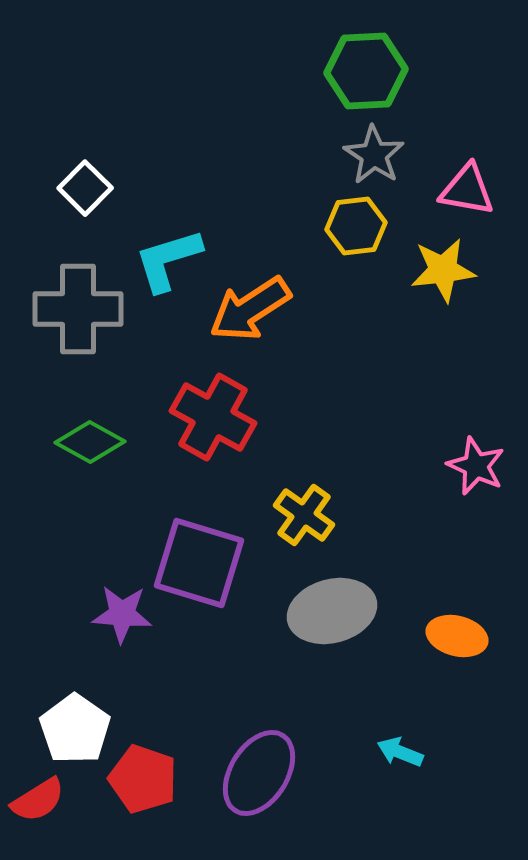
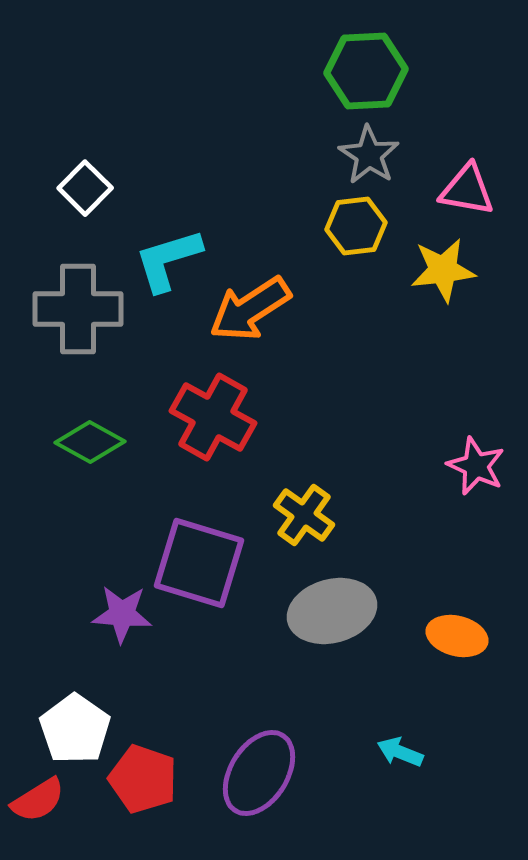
gray star: moved 5 px left
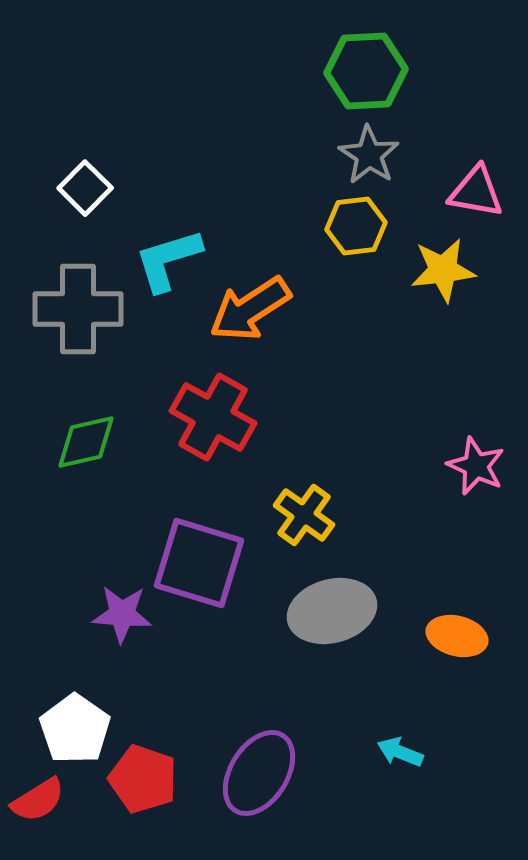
pink triangle: moved 9 px right, 2 px down
green diamond: moved 4 px left; rotated 42 degrees counterclockwise
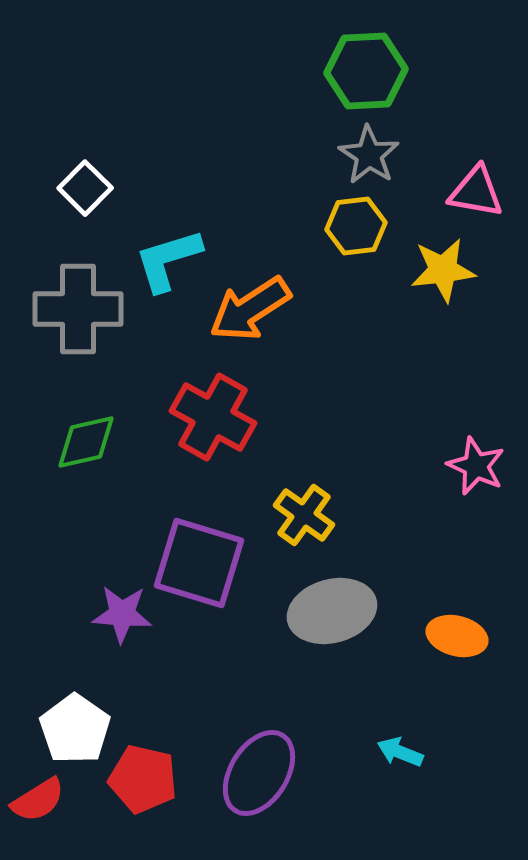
red pentagon: rotated 6 degrees counterclockwise
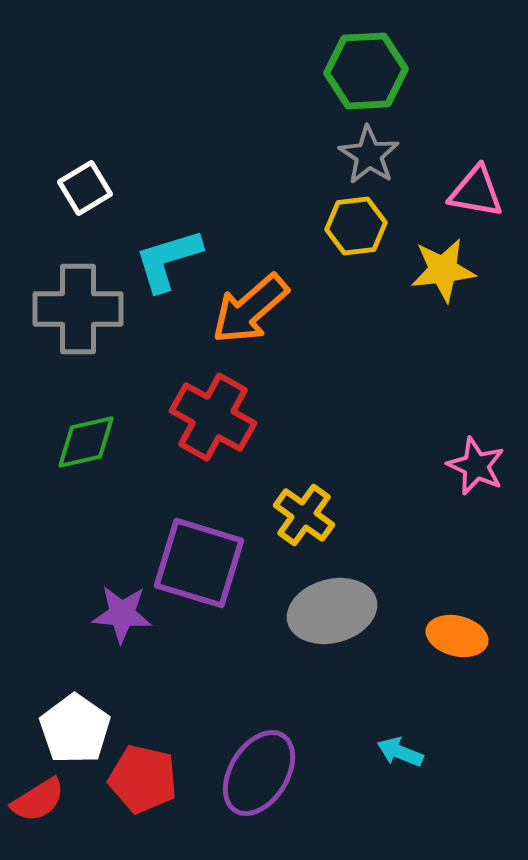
white square: rotated 14 degrees clockwise
orange arrow: rotated 8 degrees counterclockwise
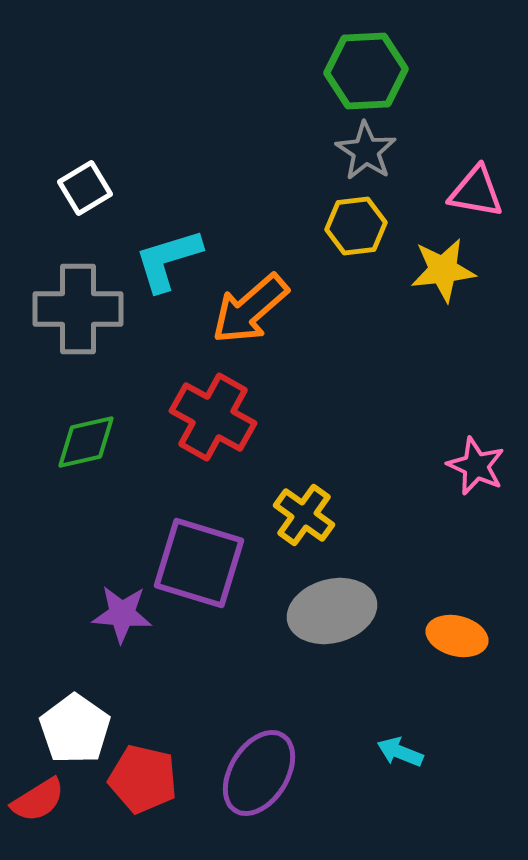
gray star: moved 3 px left, 4 px up
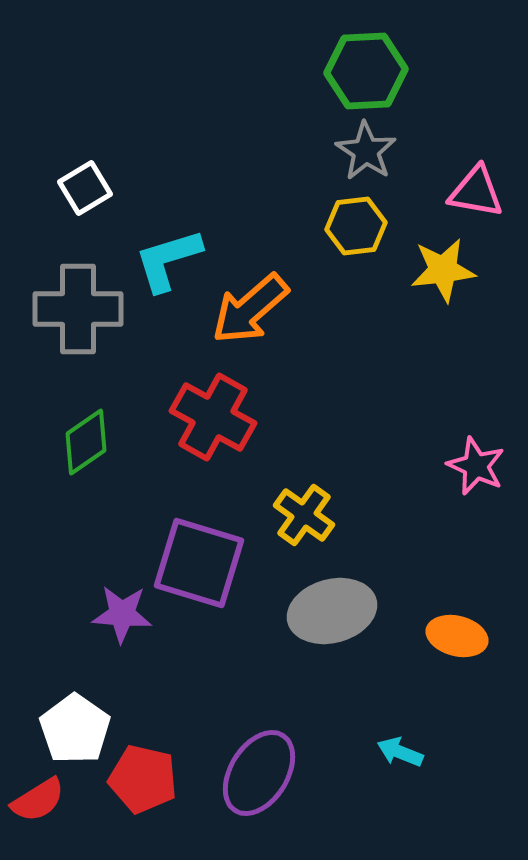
green diamond: rotated 22 degrees counterclockwise
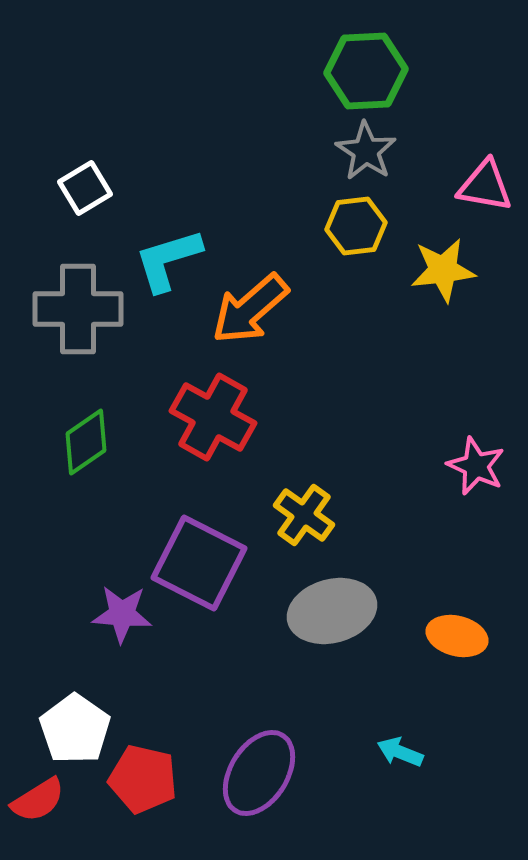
pink triangle: moved 9 px right, 6 px up
purple square: rotated 10 degrees clockwise
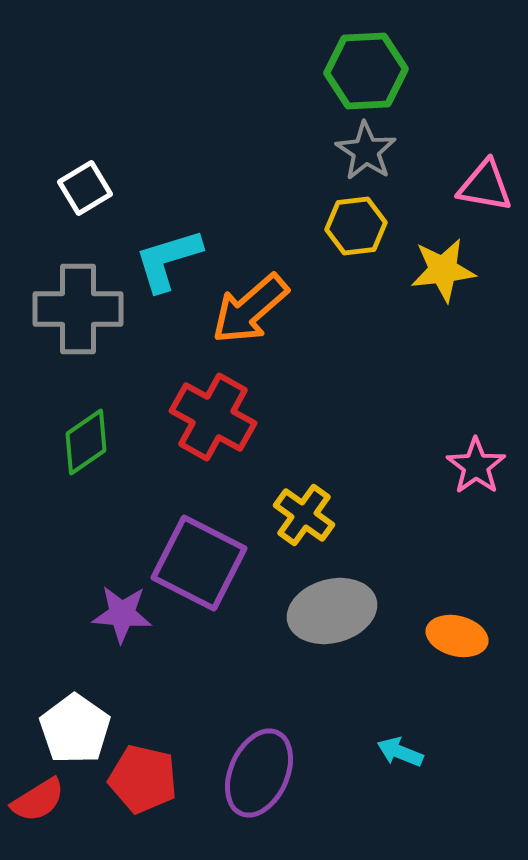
pink star: rotated 12 degrees clockwise
purple ellipse: rotated 8 degrees counterclockwise
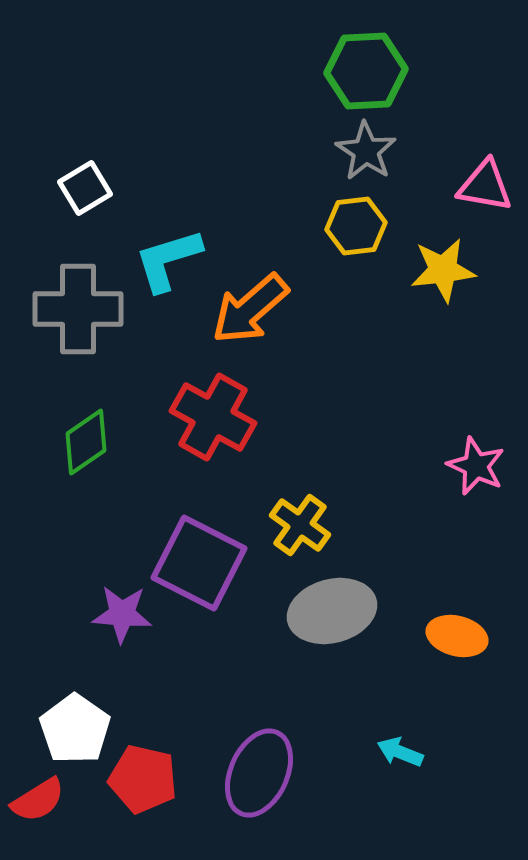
pink star: rotated 12 degrees counterclockwise
yellow cross: moved 4 px left, 10 px down
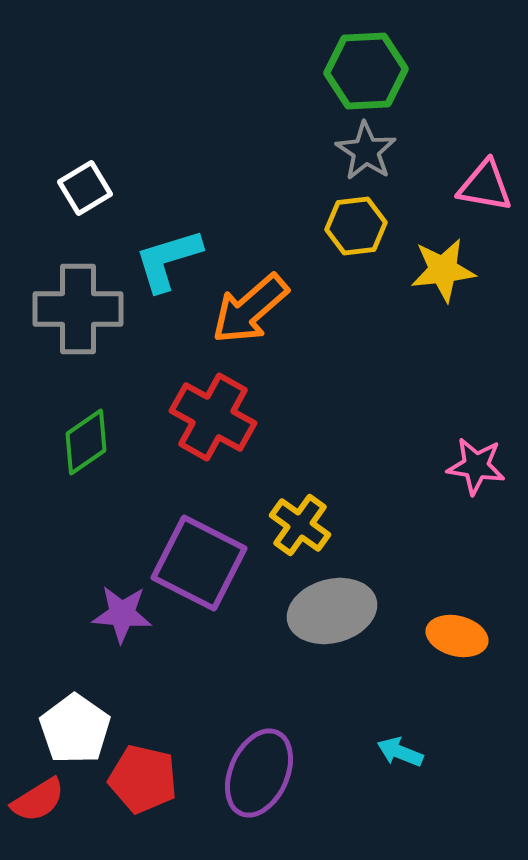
pink star: rotated 16 degrees counterclockwise
